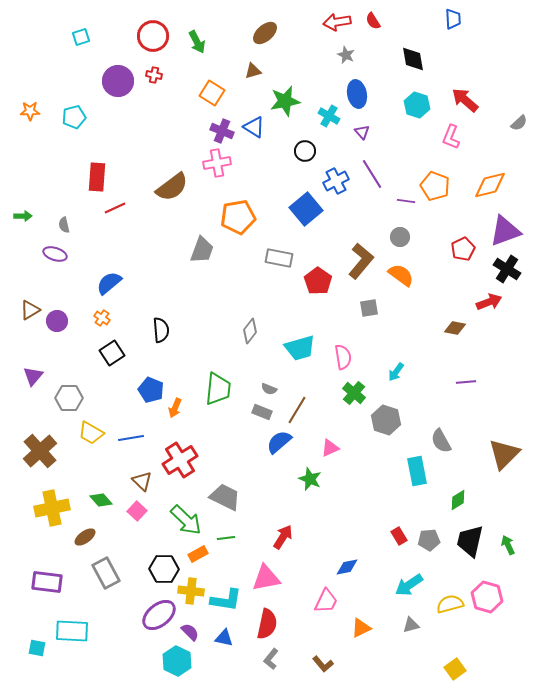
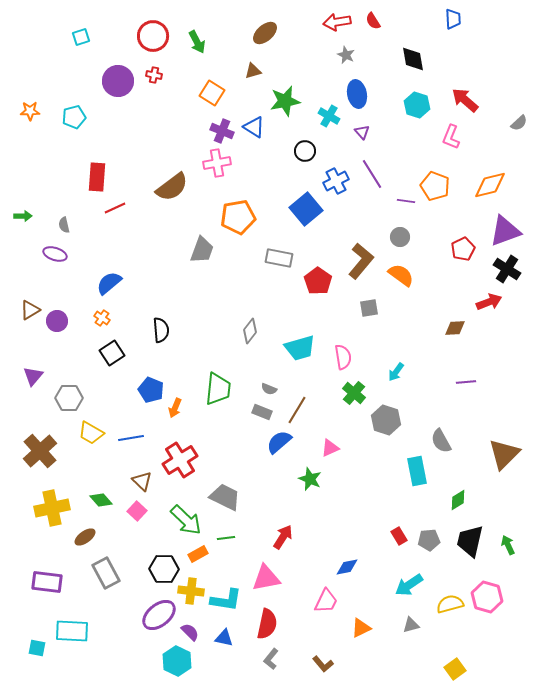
brown diamond at (455, 328): rotated 15 degrees counterclockwise
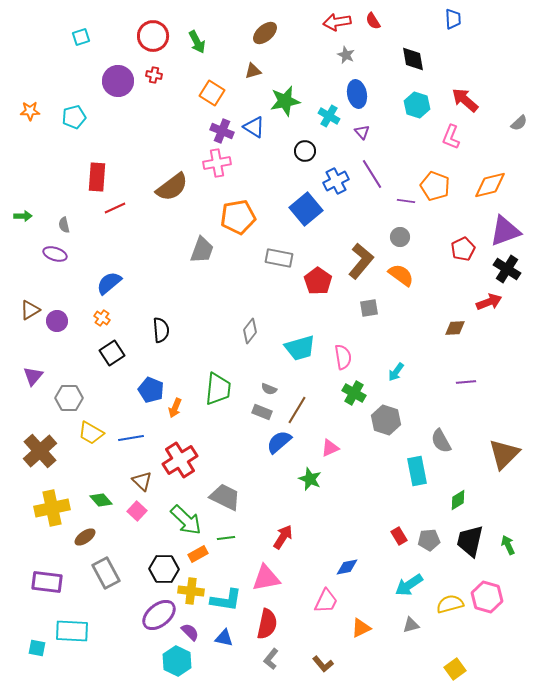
green cross at (354, 393): rotated 10 degrees counterclockwise
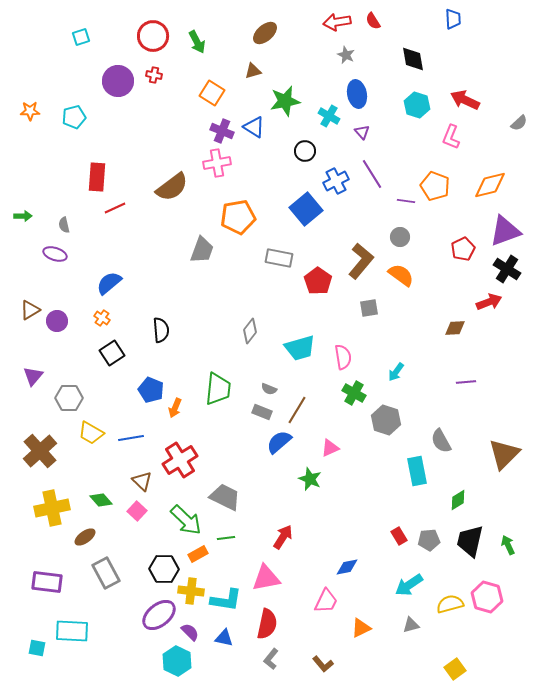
red arrow at (465, 100): rotated 16 degrees counterclockwise
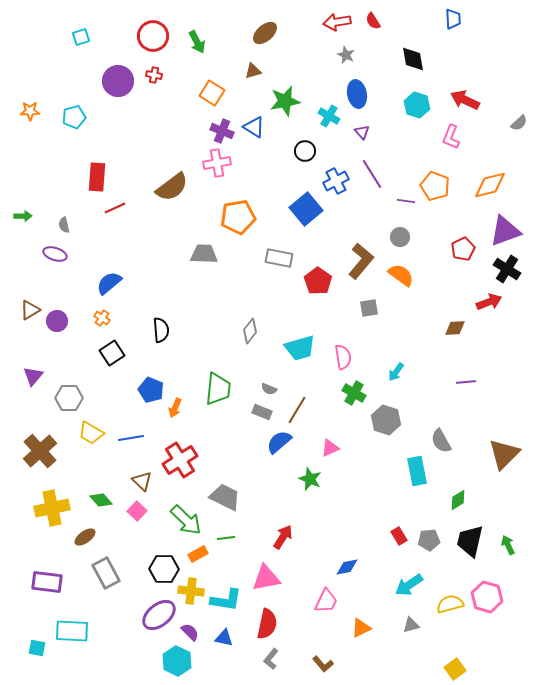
gray trapezoid at (202, 250): moved 2 px right, 4 px down; rotated 108 degrees counterclockwise
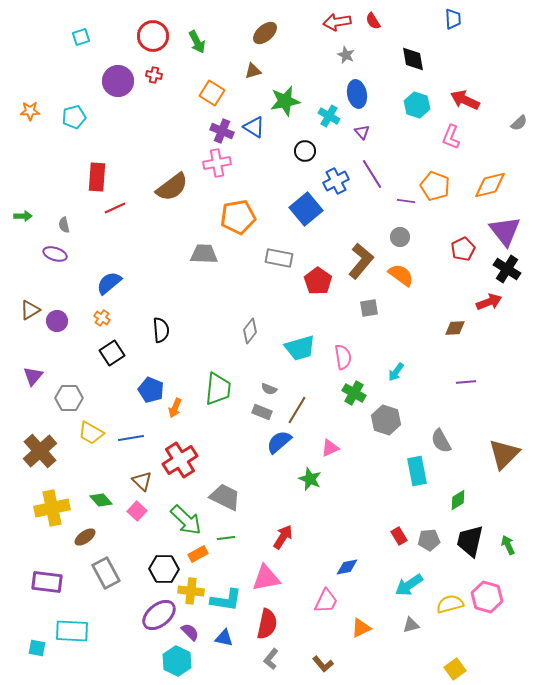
purple triangle at (505, 231): rotated 48 degrees counterclockwise
